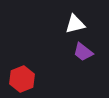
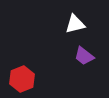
purple trapezoid: moved 1 px right, 4 px down
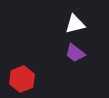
purple trapezoid: moved 9 px left, 3 px up
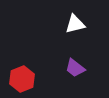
purple trapezoid: moved 15 px down
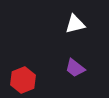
red hexagon: moved 1 px right, 1 px down
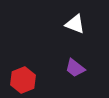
white triangle: rotated 35 degrees clockwise
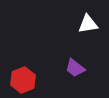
white triangle: moved 13 px right; rotated 30 degrees counterclockwise
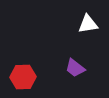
red hexagon: moved 3 px up; rotated 20 degrees clockwise
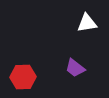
white triangle: moved 1 px left, 1 px up
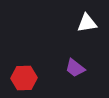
red hexagon: moved 1 px right, 1 px down
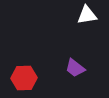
white triangle: moved 8 px up
